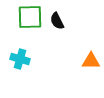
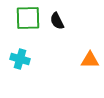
green square: moved 2 px left, 1 px down
orange triangle: moved 1 px left, 1 px up
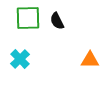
cyan cross: rotated 30 degrees clockwise
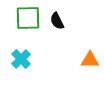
cyan cross: moved 1 px right
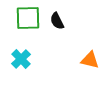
orange triangle: rotated 12 degrees clockwise
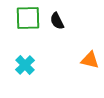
cyan cross: moved 4 px right, 6 px down
